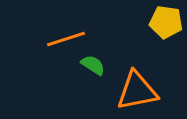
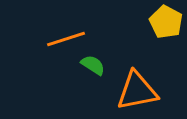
yellow pentagon: rotated 20 degrees clockwise
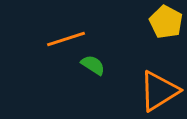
orange triangle: moved 22 px right; rotated 21 degrees counterclockwise
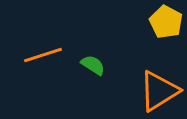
orange line: moved 23 px left, 16 px down
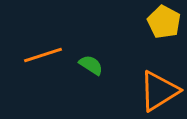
yellow pentagon: moved 2 px left
green semicircle: moved 2 px left
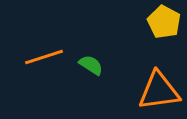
orange line: moved 1 px right, 2 px down
orange triangle: rotated 24 degrees clockwise
